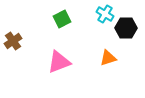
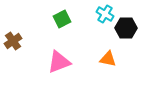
orange triangle: moved 1 px down; rotated 30 degrees clockwise
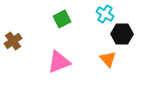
black hexagon: moved 4 px left, 6 px down
orange triangle: rotated 36 degrees clockwise
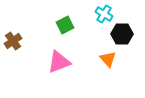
cyan cross: moved 1 px left
green square: moved 3 px right, 6 px down
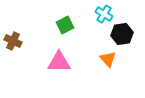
black hexagon: rotated 10 degrees counterclockwise
brown cross: rotated 30 degrees counterclockwise
pink triangle: rotated 20 degrees clockwise
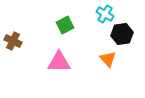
cyan cross: moved 1 px right
